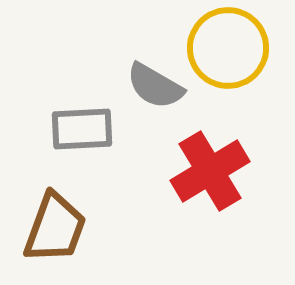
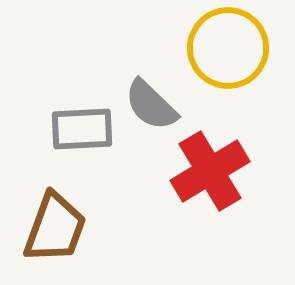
gray semicircle: moved 4 px left, 19 px down; rotated 14 degrees clockwise
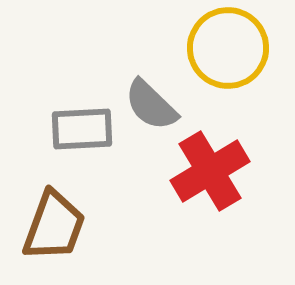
brown trapezoid: moved 1 px left, 2 px up
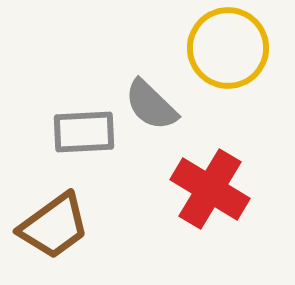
gray rectangle: moved 2 px right, 3 px down
red cross: moved 18 px down; rotated 28 degrees counterclockwise
brown trapezoid: rotated 34 degrees clockwise
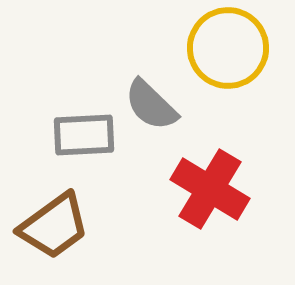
gray rectangle: moved 3 px down
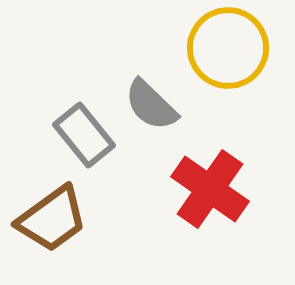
gray rectangle: rotated 54 degrees clockwise
red cross: rotated 4 degrees clockwise
brown trapezoid: moved 2 px left, 7 px up
